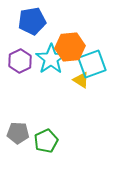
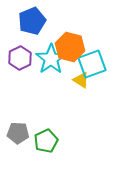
blue pentagon: rotated 12 degrees counterclockwise
orange hexagon: rotated 20 degrees clockwise
purple hexagon: moved 3 px up
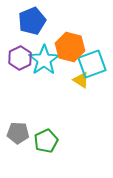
cyan star: moved 7 px left, 1 px down
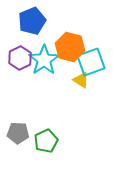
cyan square: moved 1 px left, 2 px up
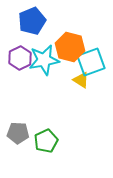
cyan star: rotated 24 degrees clockwise
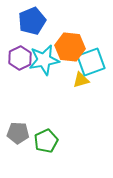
orange hexagon: rotated 8 degrees counterclockwise
yellow triangle: rotated 48 degrees counterclockwise
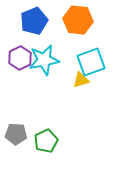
blue pentagon: moved 2 px right
orange hexagon: moved 8 px right, 27 px up
gray pentagon: moved 2 px left, 1 px down
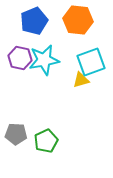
purple hexagon: rotated 20 degrees counterclockwise
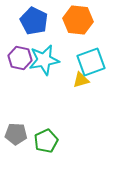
blue pentagon: rotated 24 degrees counterclockwise
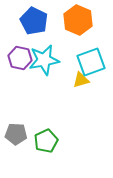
orange hexagon: rotated 16 degrees clockwise
